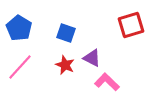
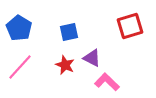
red square: moved 1 px left, 1 px down
blue square: moved 3 px right, 1 px up; rotated 30 degrees counterclockwise
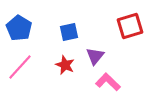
purple triangle: moved 3 px right, 2 px up; rotated 42 degrees clockwise
pink L-shape: moved 1 px right
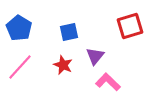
red star: moved 2 px left
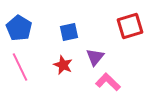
purple triangle: moved 1 px down
pink line: rotated 68 degrees counterclockwise
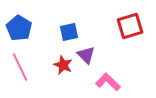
purple triangle: moved 9 px left, 2 px up; rotated 24 degrees counterclockwise
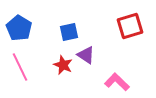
purple triangle: rotated 12 degrees counterclockwise
pink L-shape: moved 9 px right
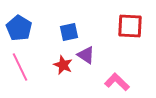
red square: rotated 20 degrees clockwise
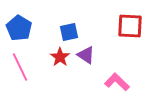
red star: moved 3 px left, 8 px up; rotated 12 degrees clockwise
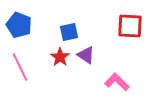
blue pentagon: moved 3 px up; rotated 10 degrees counterclockwise
